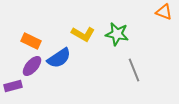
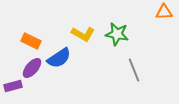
orange triangle: rotated 24 degrees counterclockwise
purple ellipse: moved 2 px down
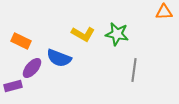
orange rectangle: moved 10 px left
blue semicircle: rotated 55 degrees clockwise
gray line: rotated 30 degrees clockwise
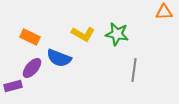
orange rectangle: moved 9 px right, 4 px up
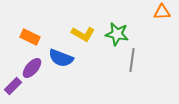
orange triangle: moved 2 px left
blue semicircle: moved 2 px right
gray line: moved 2 px left, 10 px up
purple rectangle: rotated 30 degrees counterclockwise
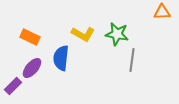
blue semicircle: rotated 75 degrees clockwise
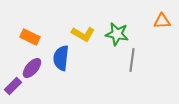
orange triangle: moved 9 px down
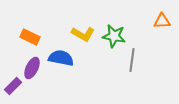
green star: moved 3 px left, 2 px down
blue semicircle: rotated 95 degrees clockwise
purple ellipse: rotated 15 degrees counterclockwise
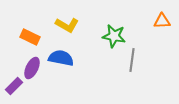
yellow L-shape: moved 16 px left, 9 px up
purple rectangle: moved 1 px right
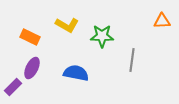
green star: moved 12 px left; rotated 10 degrees counterclockwise
blue semicircle: moved 15 px right, 15 px down
purple rectangle: moved 1 px left, 1 px down
